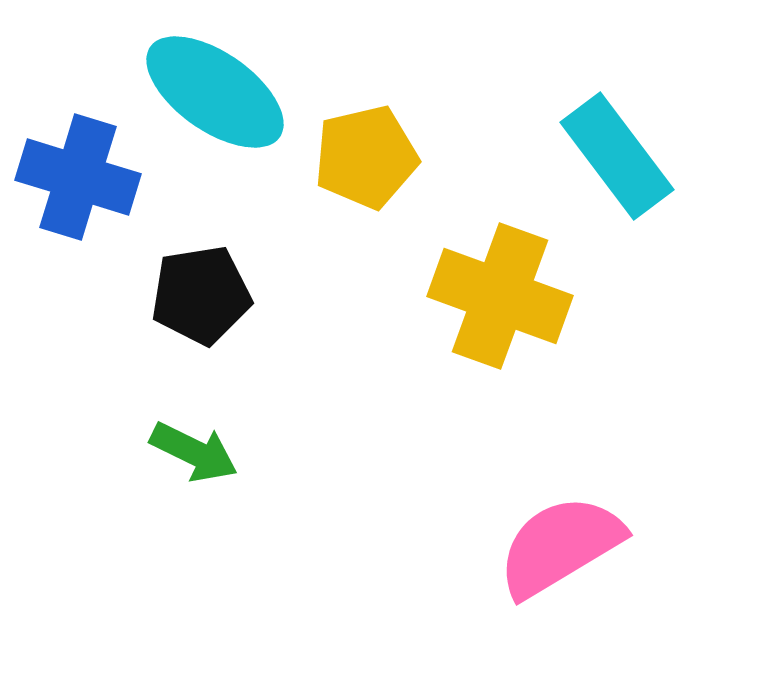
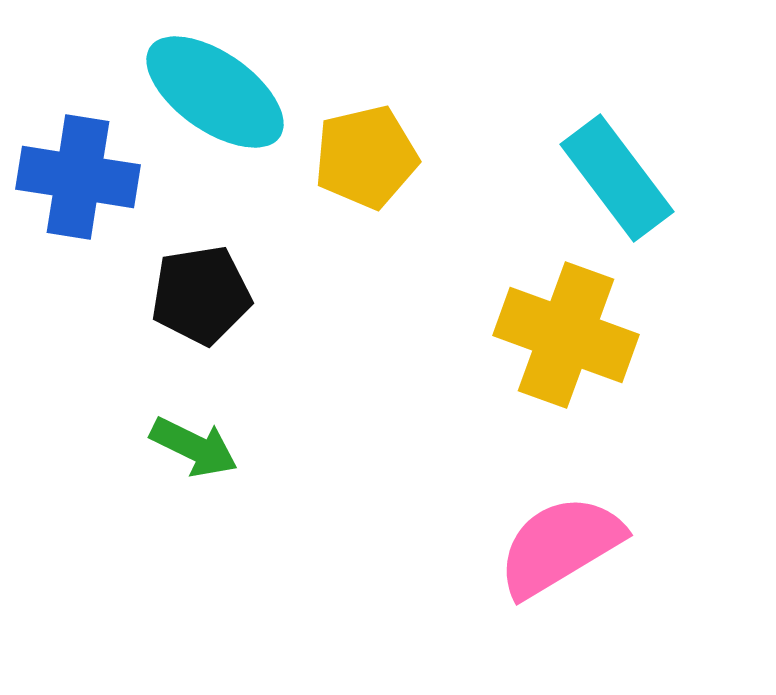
cyan rectangle: moved 22 px down
blue cross: rotated 8 degrees counterclockwise
yellow cross: moved 66 px right, 39 px down
green arrow: moved 5 px up
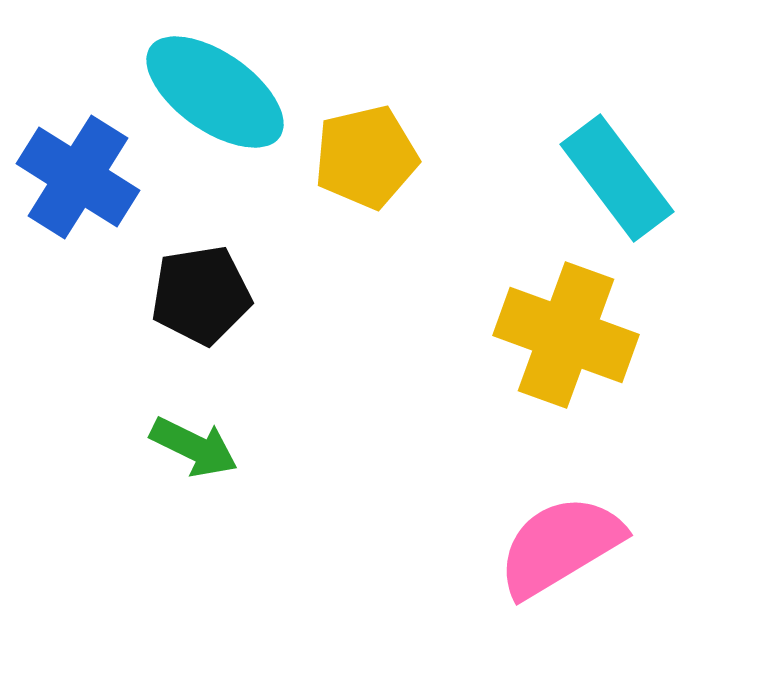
blue cross: rotated 23 degrees clockwise
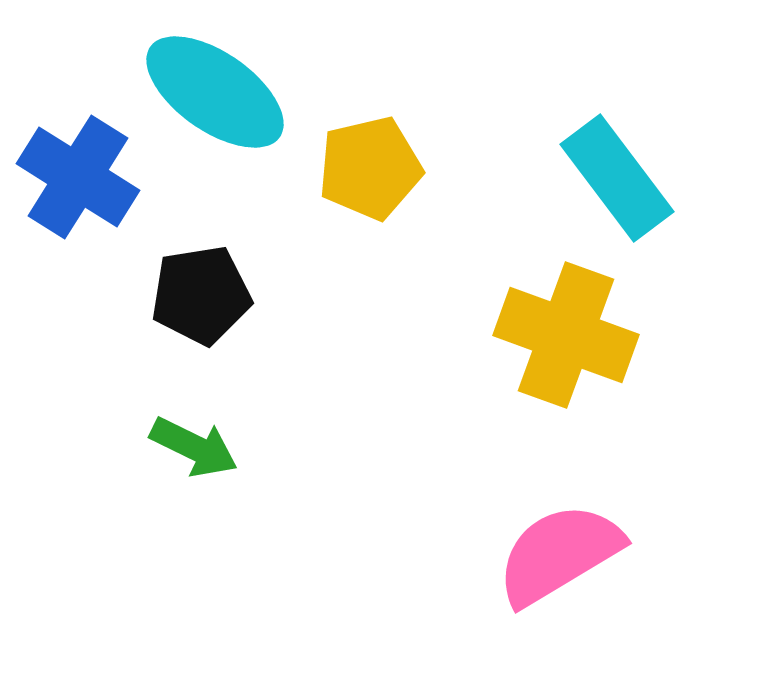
yellow pentagon: moved 4 px right, 11 px down
pink semicircle: moved 1 px left, 8 px down
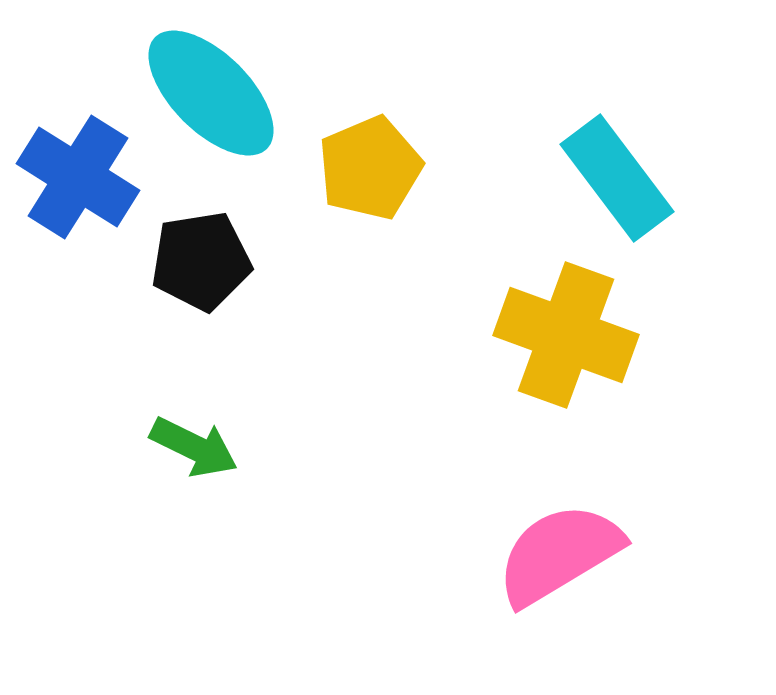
cyan ellipse: moved 4 px left, 1 px down; rotated 10 degrees clockwise
yellow pentagon: rotated 10 degrees counterclockwise
black pentagon: moved 34 px up
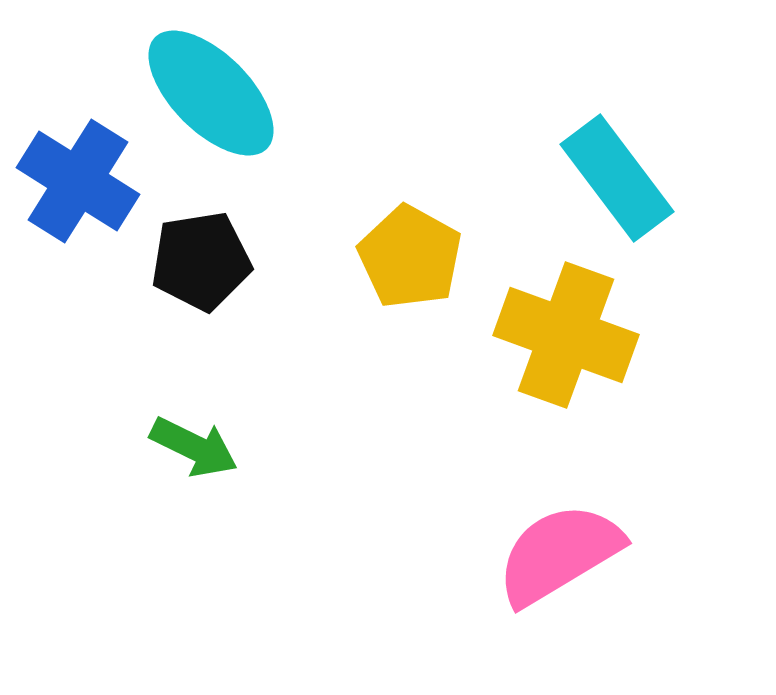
yellow pentagon: moved 40 px right, 89 px down; rotated 20 degrees counterclockwise
blue cross: moved 4 px down
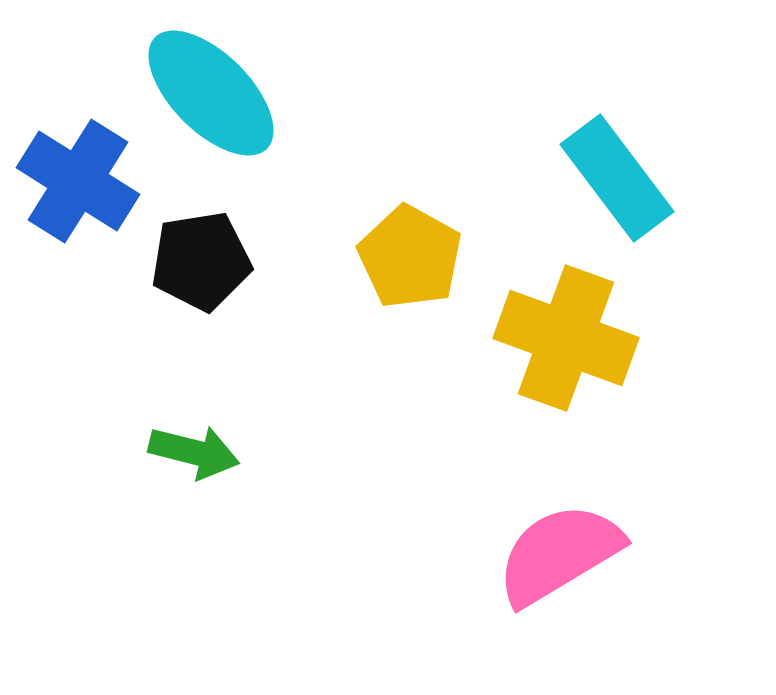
yellow cross: moved 3 px down
green arrow: moved 5 px down; rotated 12 degrees counterclockwise
